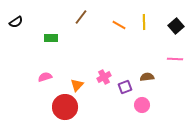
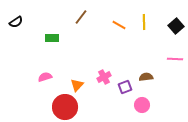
green rectangle: moved 1 px right
brown semicircle: moved 1 px left
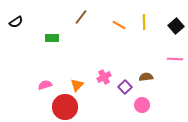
pink semicircle: moved 8 px down
purple square: rotated 24 degrees counterclockwise
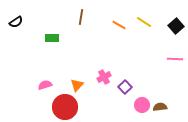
brown line: rotated 28 degrees counterclockwise
yellow line: rotated 56 degrees counterclockwise
brown semicircle: moved 14 px right, 30 px down
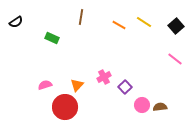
green rectangle: rotated 24 degrees clockwise
pink line: rotated 35 degrees clockwise
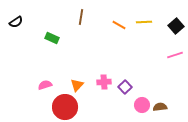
yellow line: rotated 35 degrees counterclockwise
pink line: moved 4 px up; rotated 56 degrees counterclockwise
pink cross: moved 5 px down; rotated 24 degrees clockwise
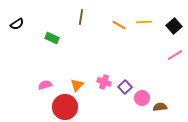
black semicircle: moved 1 px right, 2 px down
black square: moved 2 px left
pink line: rotated 14 degrees counterclockwise
pink cross: rotated 24 degrees clockwise
pink circle: moved 7 px up
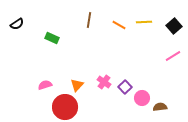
brown line: moved 8 px right, 3 px down
pink line: moved 2 px left, 1 px down
pink cross: rotated 16 degrees clockwise
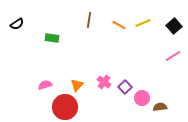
yellow line: moved 1 px left, 1 px down; rotated 21 degrees counterclockwise
green rectangle: rotated 16 degrees counterclockwise
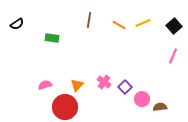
pink line: rotated 35 degrees counterclockwise
pink circle: moved 1 px down
